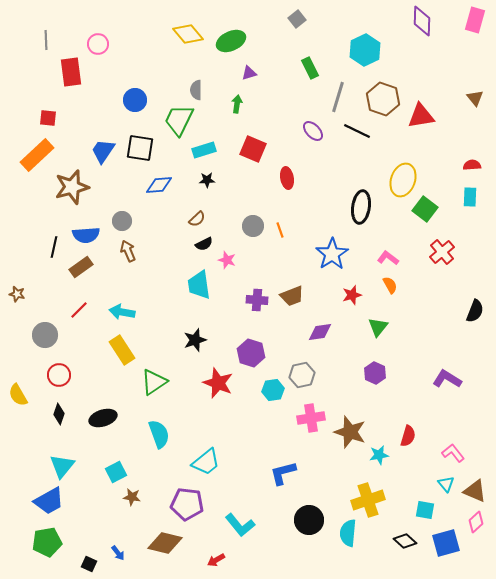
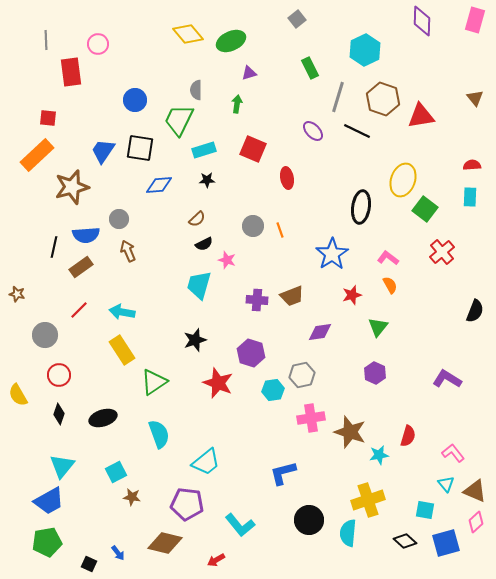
gray circle at (122, 221): moved 3 px left, 2 px up
cyan trapezoid at (199, 285): rotated 24 degrees clockwise
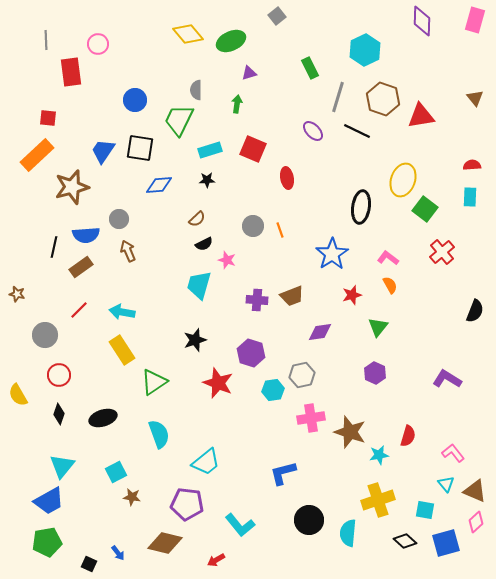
gray square at (297, 19): moved 20 px left, 3 px up
cyan rectangle at (204, 150): moved 6 px right
yellow cross at (368, 500): moved 10 px right
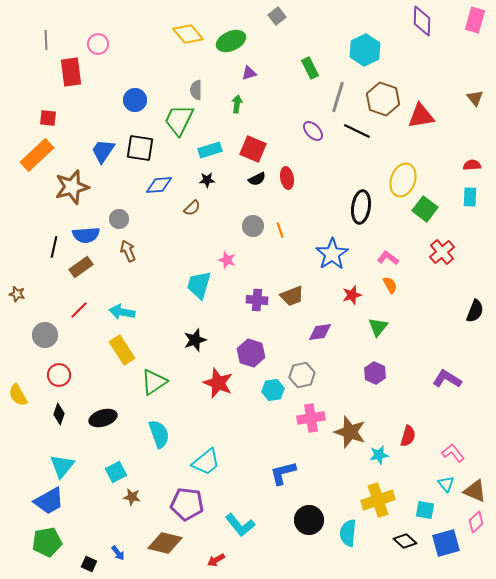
brown semicircle at (197, 219): moved 5 px left, 11 px up
black semicircle at (204, 244): moved 53 px right, 65 px up
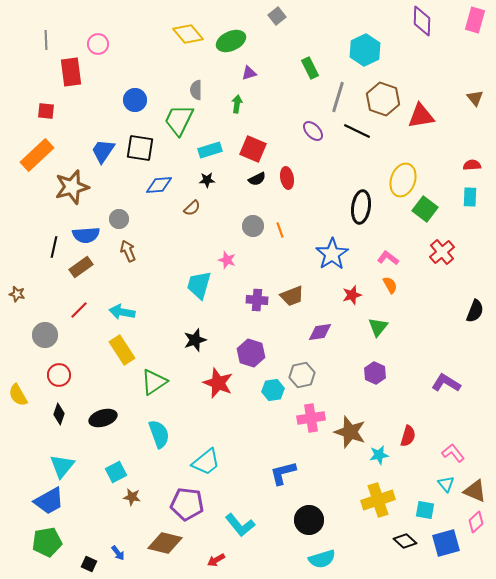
red square at (48, 118): moved 2 px left, 7 px up
purple L-shape at (447, 379): moved 1 px left, 4 px down
cyan semicircle at (348, 533): moved 26 px left, 26 px down; rotated 112 degrees counterclockwise
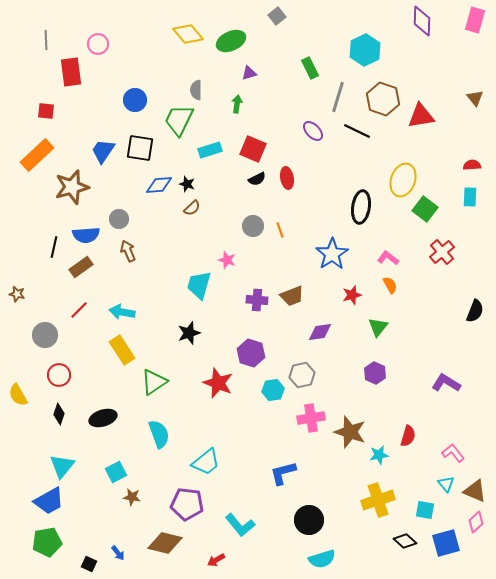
black star at (207, 180): moved 20 px left, 4 px down; rotated 21 degrees clockwise
black star at (195, 340): moved 6 px left, 7 px up
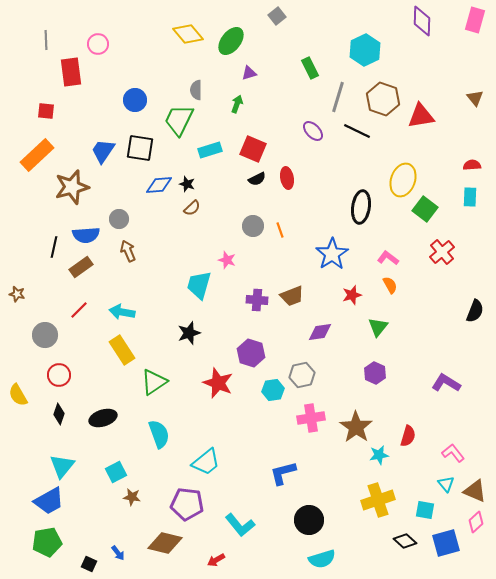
green ellipse at (231, 41): rotated 28 degrees counterclockwise
green arrow at (237, 104): rotated 12 degrees clockwise
brown star at (350, 432): moved 6 px right, 5 px up; rotated 16 degrees clockwise
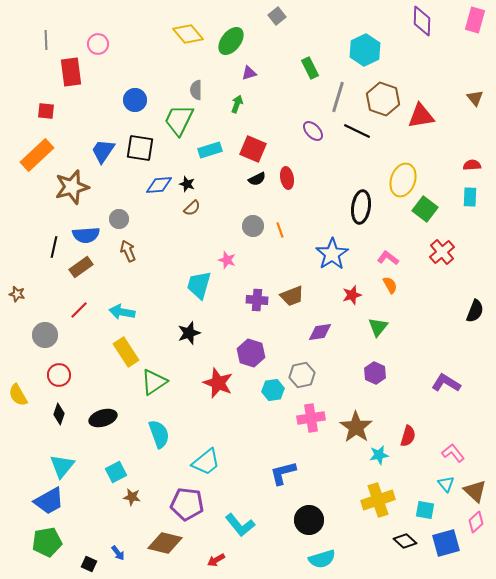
yellow rectangle at (122, 350): moved 4 px right, 2 px down
brown triangle at (475, 491): rotated 20 degrees clockwise
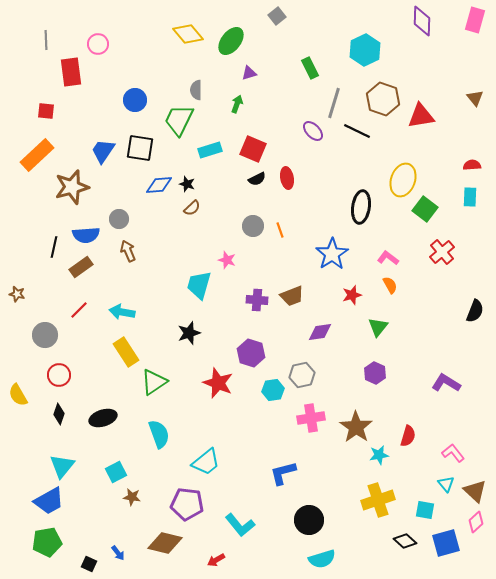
gray line at (338, 97): moved 4 px left, 6 px down
